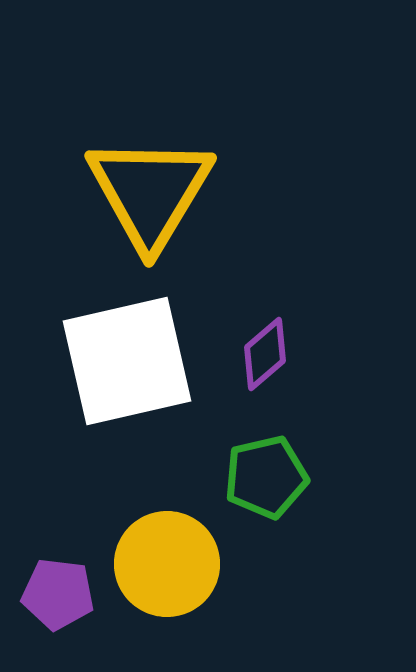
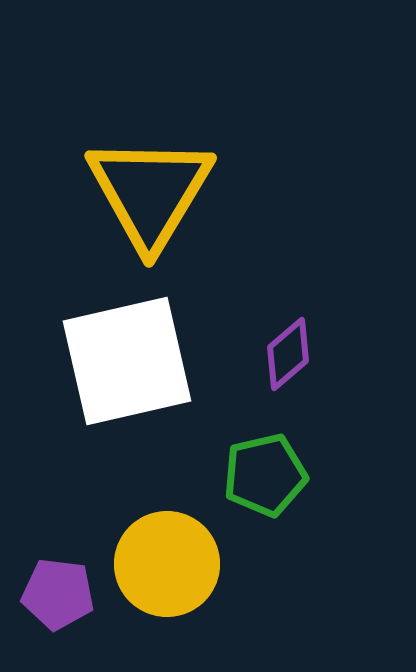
purple diamond: moved 23 px right
green pentagon: moved 1 px left, 2 px up
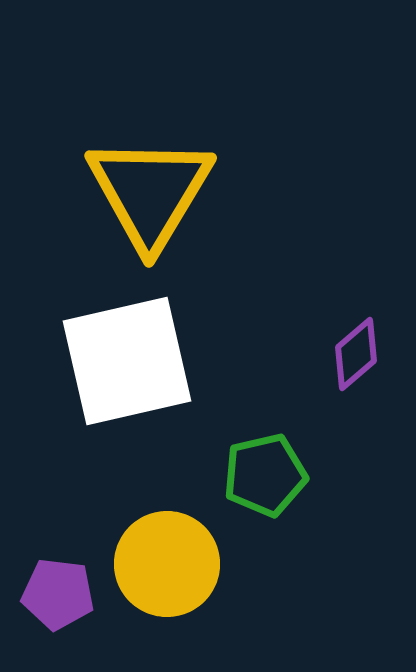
purple diamond: moved 68 px right
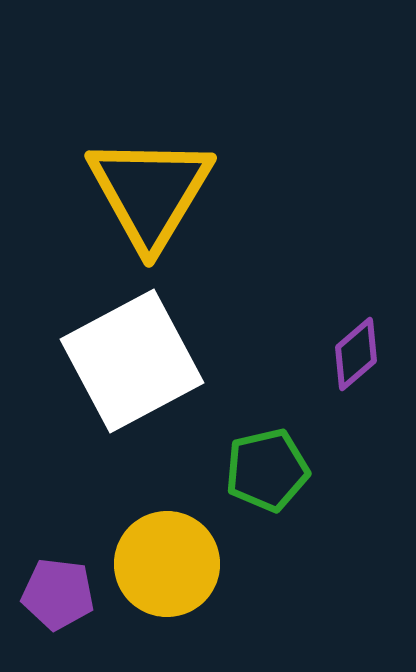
white square: moved 5 px right; rotated 15 degrees counterclockwise
green pentagon: moved 2 px right, 5 px up
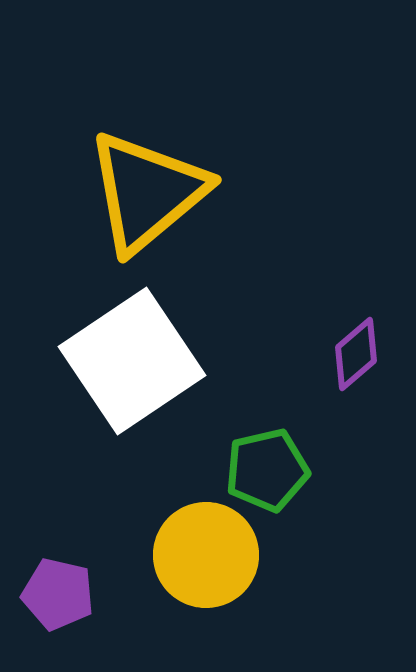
yellow triangle: moved 3 px left; rotated 19 degrees clockwise
white square: rotated 6 degrees counterclockwise
yellow circle: moved 39 px right, 9 px up
purple pentagon: rotated 6 degrees clockwise
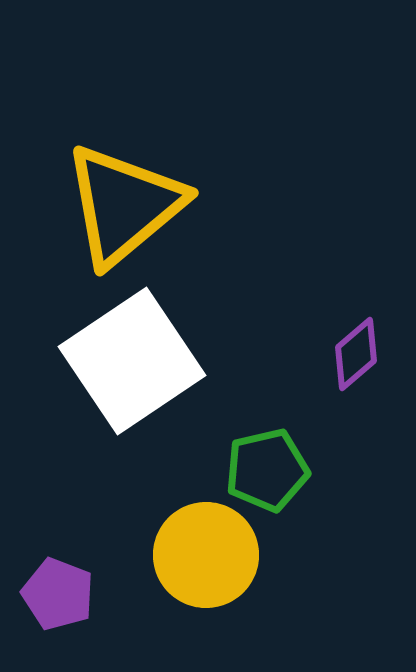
yellow triangle: moved 23 px left, 13 px down
purple pentagon: rotated 8 degrees clockwise
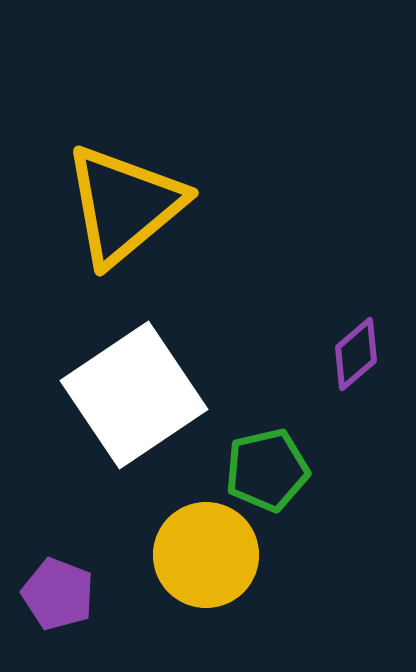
white square: moved 2 px right, 34 px down
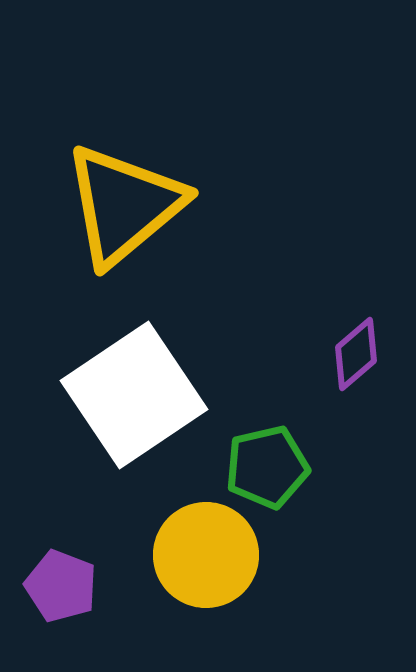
green pentagon: moved 3 px up
purple pentagon: moved 3 px right, 8 px up
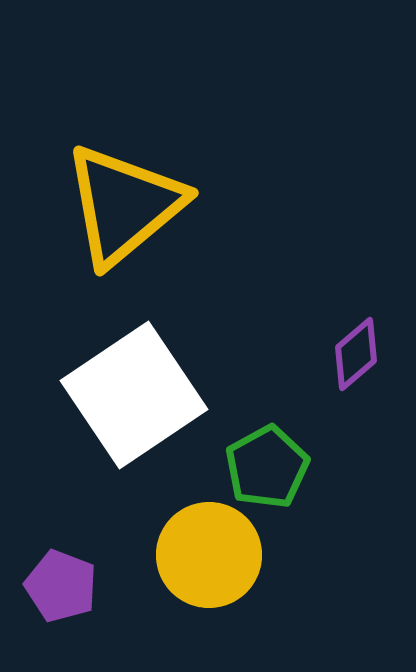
green pentagon: rotated 16 degrees counterclockwise
yellow circle: moved 3 px right
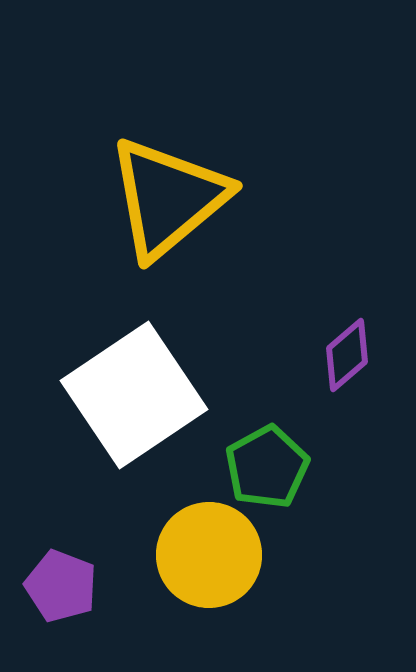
yellow triangle: moved 44 px right, 7 px up
purple diamond: moved 9 px left, 1 px down
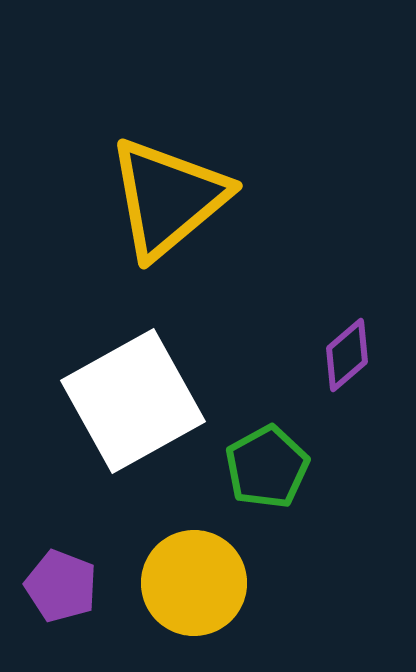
white square: moved 1 px left, 6 px down; rotated 5 degrees clockwise
yellow circle: moved 15 px left, 28 px down
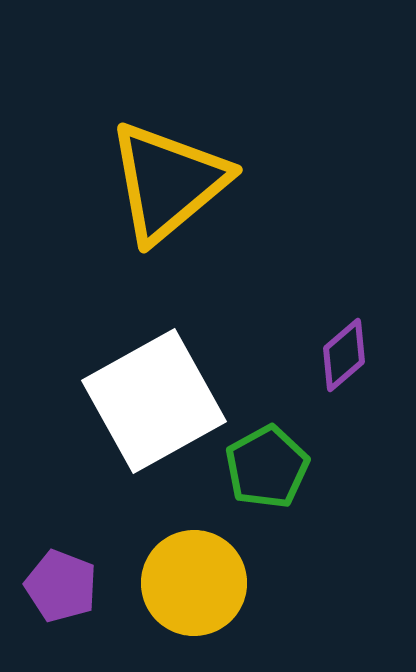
yellow triangle: moved 16 px up
purple diamond: moved 3 px left
white square: moved 21 px right
